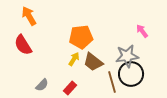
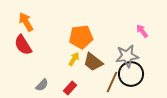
orange arrow: moved 3 px left, 6 px down
brown line: rotated 40 degrees clockwise
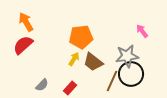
red semicircle: rotated 80 degrees clockwise
brown line: moved 1 px up
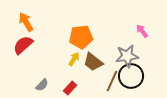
black circle: moved 2 px down
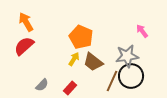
orange pentagon: rotated 30 degrees clockwise
red semicircle: moved 1 px right, 1 px down
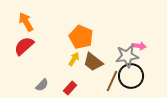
pink arrow: moved 3 px left, 15 px down; rotated 136 degrees clockwise
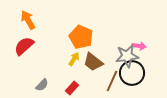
orange arrow: moved 2 px right, 2 px up
black circle: moved 1 px right, 3 px up
red rectangle: moved 2 px right
